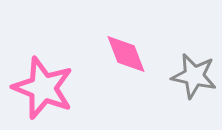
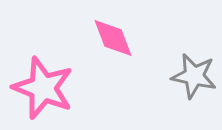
pink diamond: moved 13 px left, 16 px up
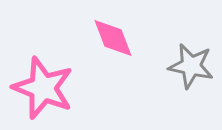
gray star: moved 3 px left, 10 px up
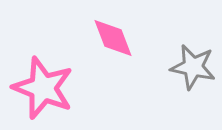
gray star: moved 2 px right, 1 px down
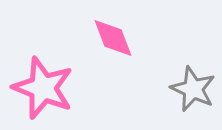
gray star: moved 22 px down; rotated 12 degrees clockwise
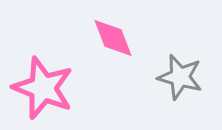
gray star: moved 13 px left, 12 px up; rotated 9 degrees counterclockwise
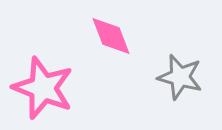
pink diamond: moved 2 px left, 2 px up
